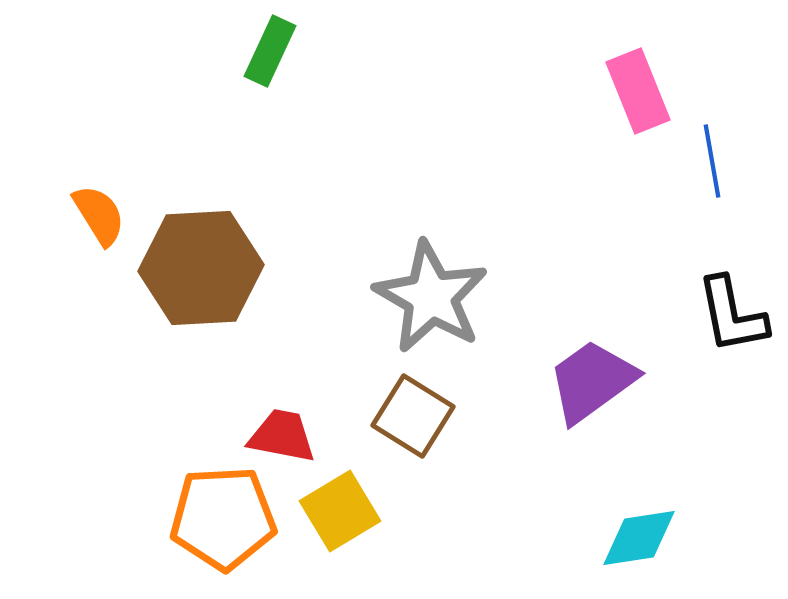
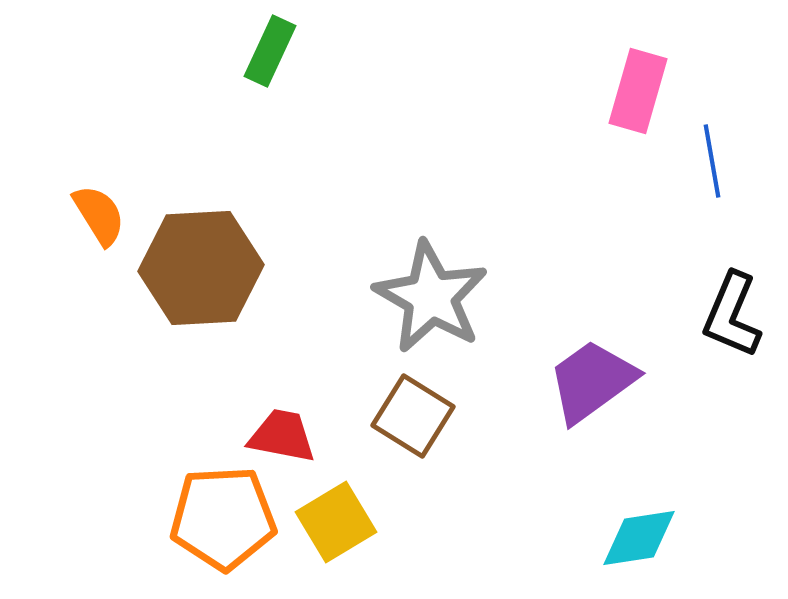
pink rectangle: rotated 38 degrees clockwise
black L-shape: rotated 34 degrees clockwise
yellow square: moved 4 px left, 11 px down
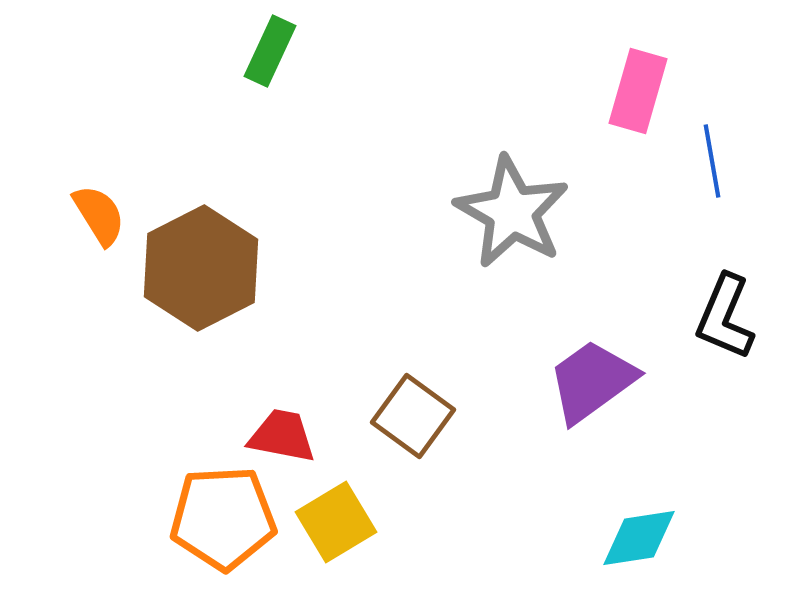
brown hexagon: rotated 24 degrees counterclockwise
gray star: moved 81 px right, 85 px up
black L-shape: moved 7 px left, 2 px down
brown square: rotated 4 degrees clockwise
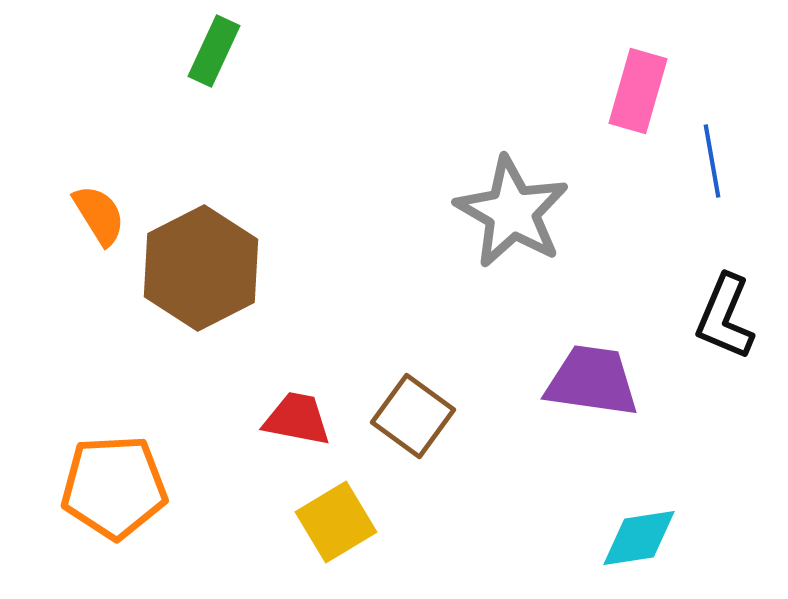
green rectangle: moved 56 px left
purple trapezoid: rotated 44 degrees clockwise
red trapezoid: moved 15 px right, 17 px up
orange pentagon: moved 109 px left, 31 px up
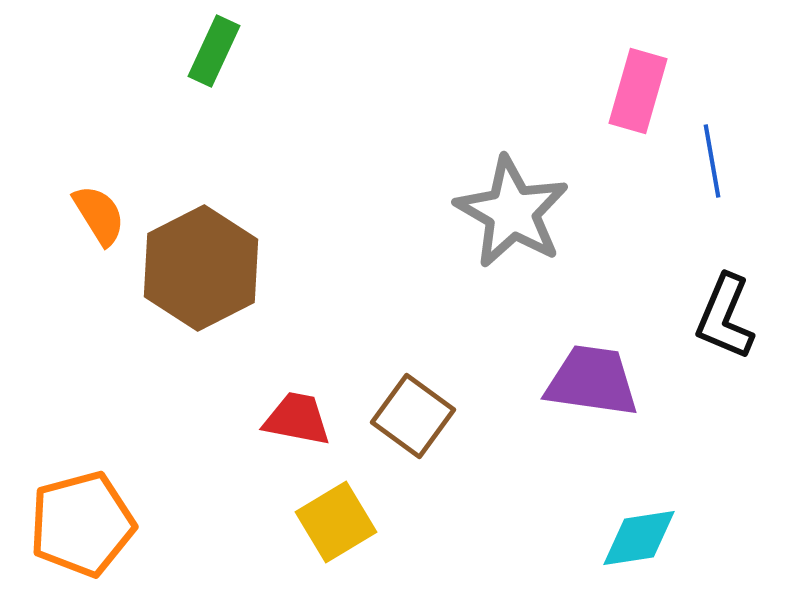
orange pentagon: moved 32 px left, 37 px down; rotated 12 degrees counterclockwise
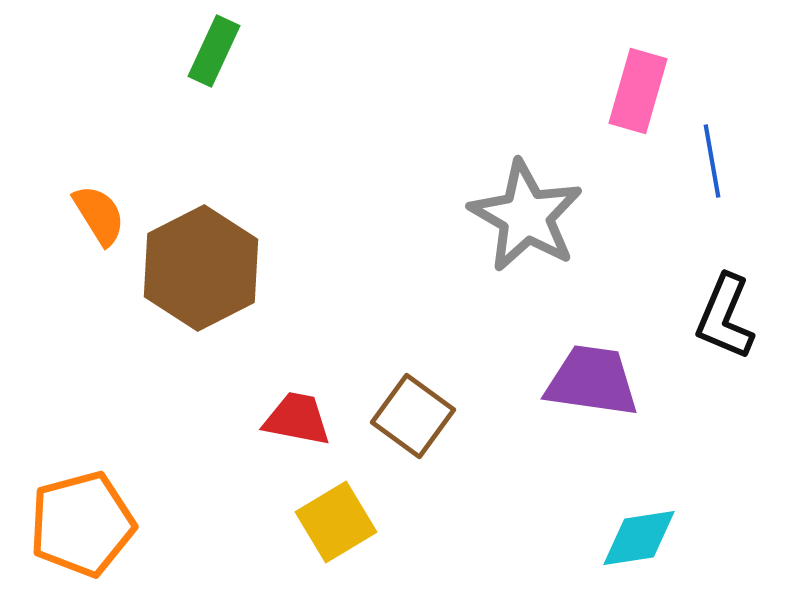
gray star: moved 14 px right, 4 px down
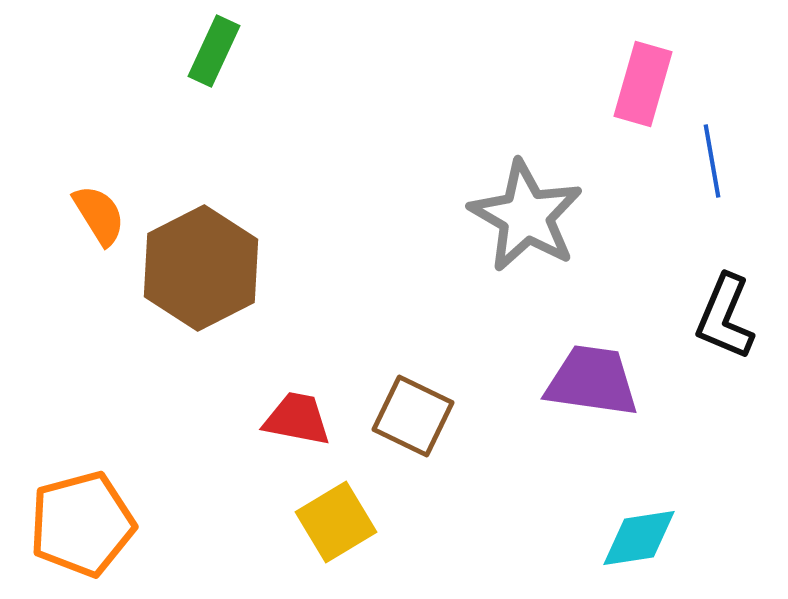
pink rectangle: moved 5 px right, 7 px up
brown square: rotated 10 degrees counterclockwise
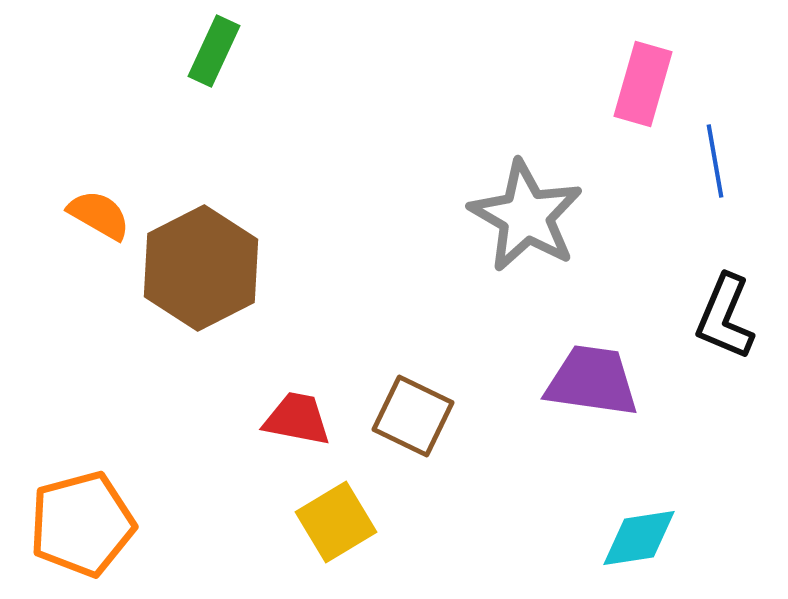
blue line: moved 3 px right
orange semicircle: rotated 28 degrees counterclockwise
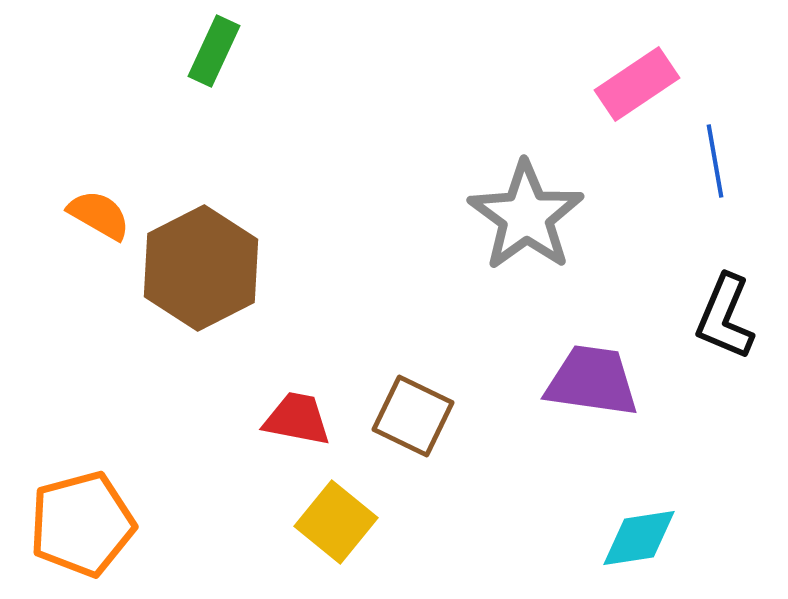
pink rectangle: moved 6 px left; rotated 40 degrees clockwise
gray star: rotated 6 degrees clockwise
yellow square: rotated 20 degrees counterclockwise
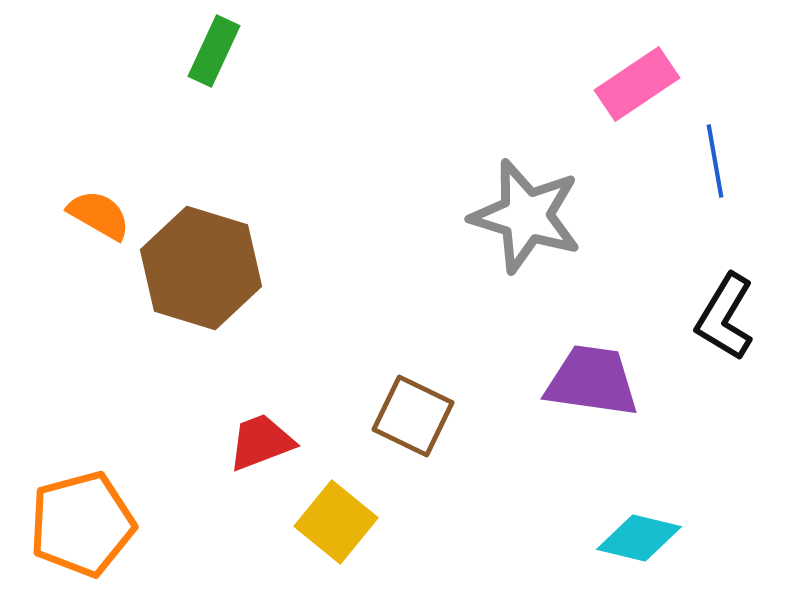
gray star: rotated 19 degrees counterclockwise
brown hexagon: rotated 16 degrees counterclockwise
black L-shape: rotated 8 degrees clockwise
red trapezoid: moved 36 px left, 23 px down; rotated 32 degrees counterclockwise
cyan diamond: rotated 22 degrees clockwise
